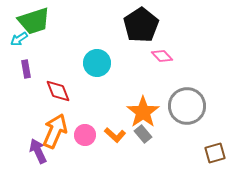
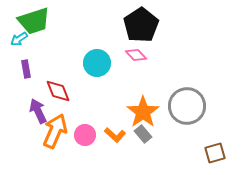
pink diamond: moved 26 px left, 1 px up
purple arrow: moved 40 px up
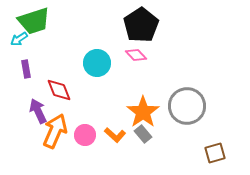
red diamond: moved 1 px right, 1 px up
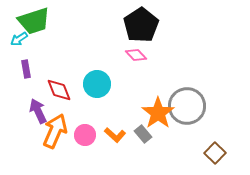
cyan circle: moved 21 px down
orange star: moved 15 px right, 1 px down
brown square: rotated 30 degrees counterclockwise
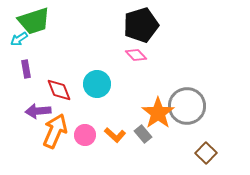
black pentagon: rotated 16 degrees clockwise
purple arrow: rotated 70 degrees counterclockwise
brown square: moved 9 px left
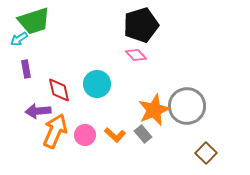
red diamond: rotated 8 degrees clockwise
orange star: moved 4 px left, 3 px up; rotated 12 degrees clockwise
